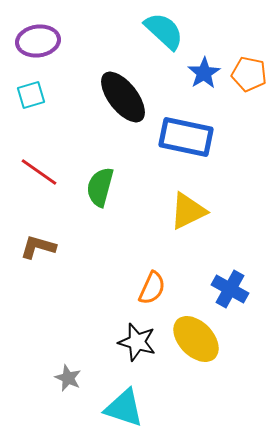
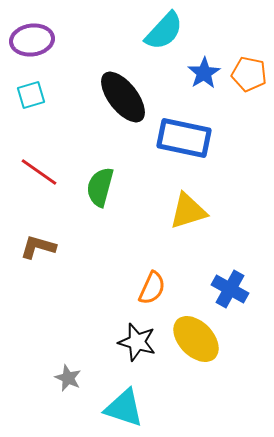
cyan semicircle: rotated 90 degrees clockwise
purple ellipse: moved 6 px left, 1 px up
blue rectangle: moved 2 px left, 1 px down
yellow triangle: rotated 9 degrees clockwise
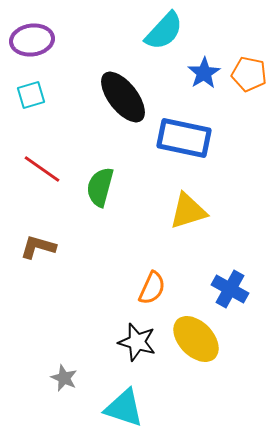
red line: moved 3 px right, 3 px up
gray star: moved 4 px left
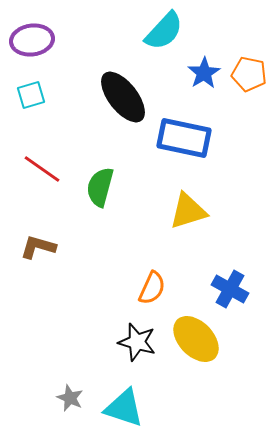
gray star: moved 6 px right, 20 px down
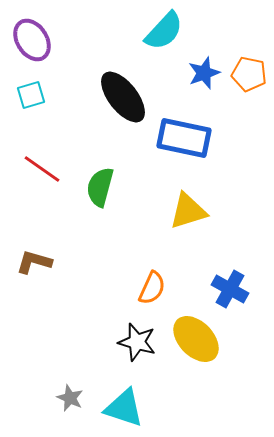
purple ellipse: rotated 66 degrees clockwise
blue star: rotated 12 degrees clockwise
brown L-shape: moved 4 px left, 15 px down
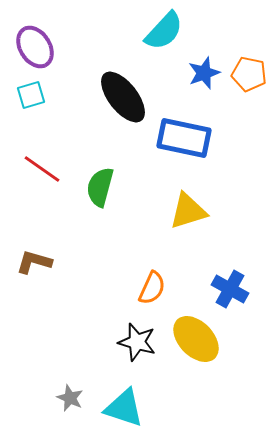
purple ellipse: moved 3 px right, 7 px down
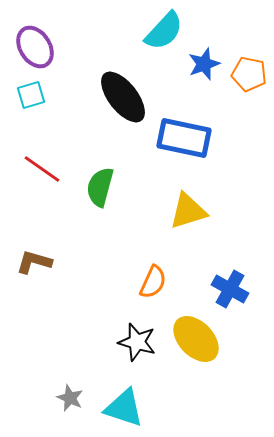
blue star: moved 9 px up
orange semicircle: moved 1 px right, 6 px up
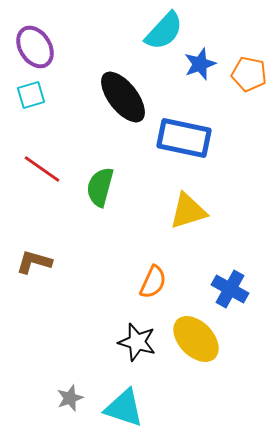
blue star: moved 4 px left
gray star: rotated 28 degrees clockwise
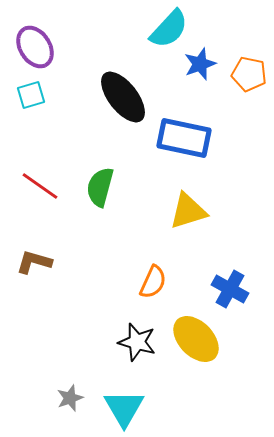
cyan semicircle: moved 5 px right, 2 px up
red line: moved 2 px left, 17 px down
cyan triangle: rotated 42 degrees clockwise
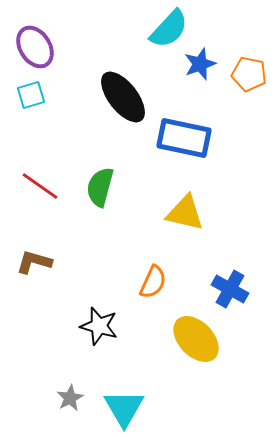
yellow triangle: moved 3 px left, 2 px down; rotated 30 degrees clockwise
black star: moved 38 px left, 16 px up
gray star: rotated 8 degrees counterclockwise
